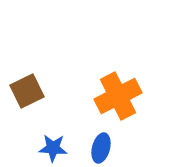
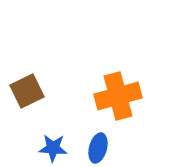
orange cross: rotated 12 degrees clockwise
blue ellipse: moved 3 px left
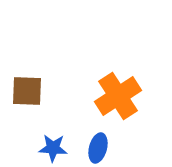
brown square: rotated 28 degrees clockwise
orange cross: rotated 18 degrees counterclockwise
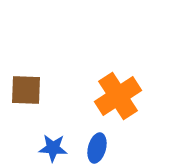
brown square: moved 1 px left, 1 px up
blue ellipse: moved 1 px left
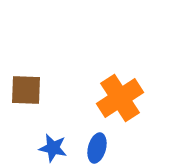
orange cross: moved 2 px right, 2 px down
blue star: rotated 8 degrees clockwise
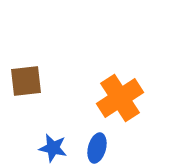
brown square: moved 9 px up; rotated 8 degrees counterclockwise
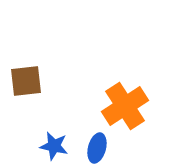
orange cross: moved 5 px right, 8 px down
blue star: moved 1 px right, 2 px up
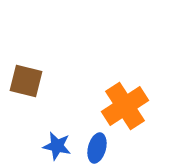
brown square: rotated 20 degrees clockwise
blue star: moved 3 px right
